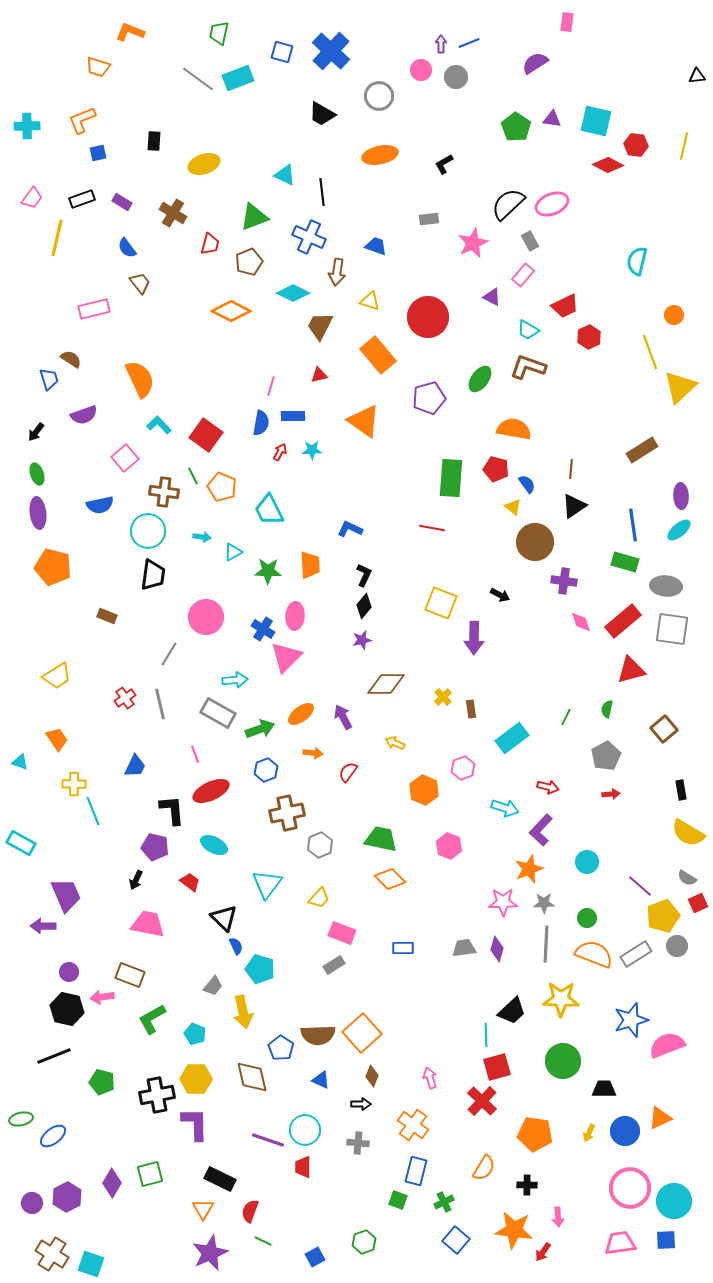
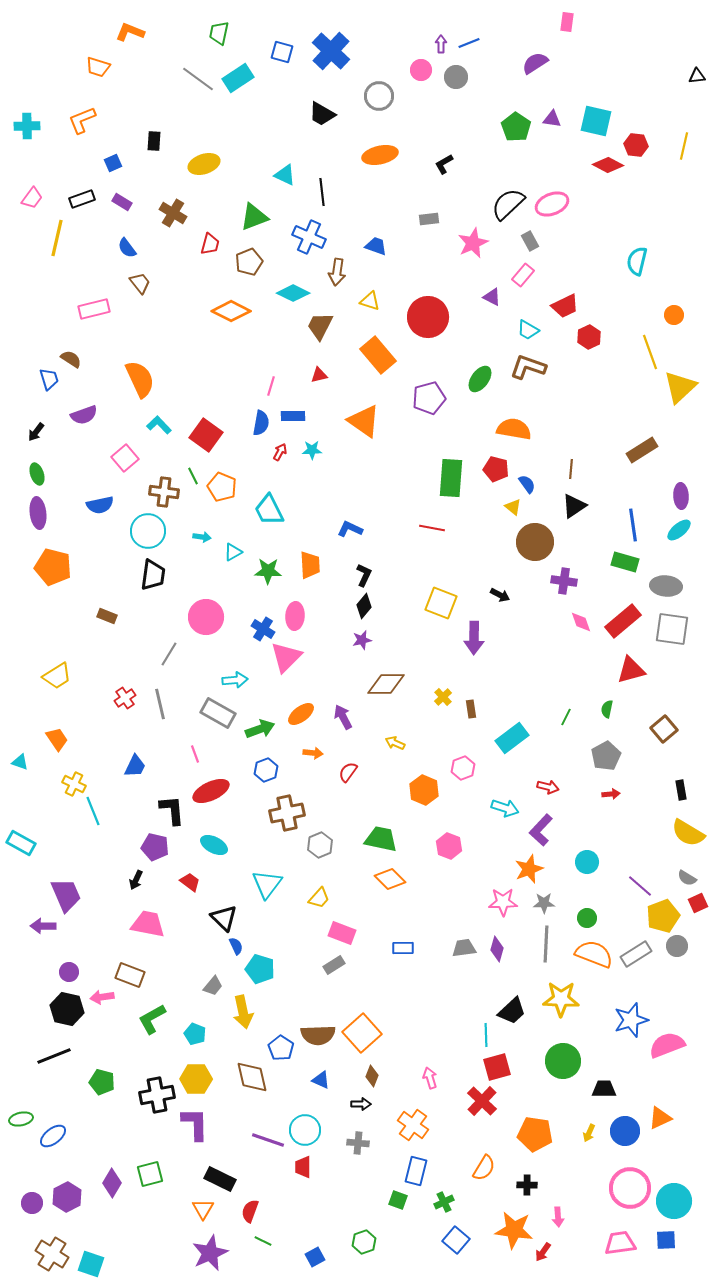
cyan rectangle at (238, 78): rotated 12 degrees counterclockwise
blue square at (98, 153): moved 15 px right, 10 px down; rotated 12 degrees counterclockwise
yellow cross at (74, 784): rotated 25 degrees clockwise
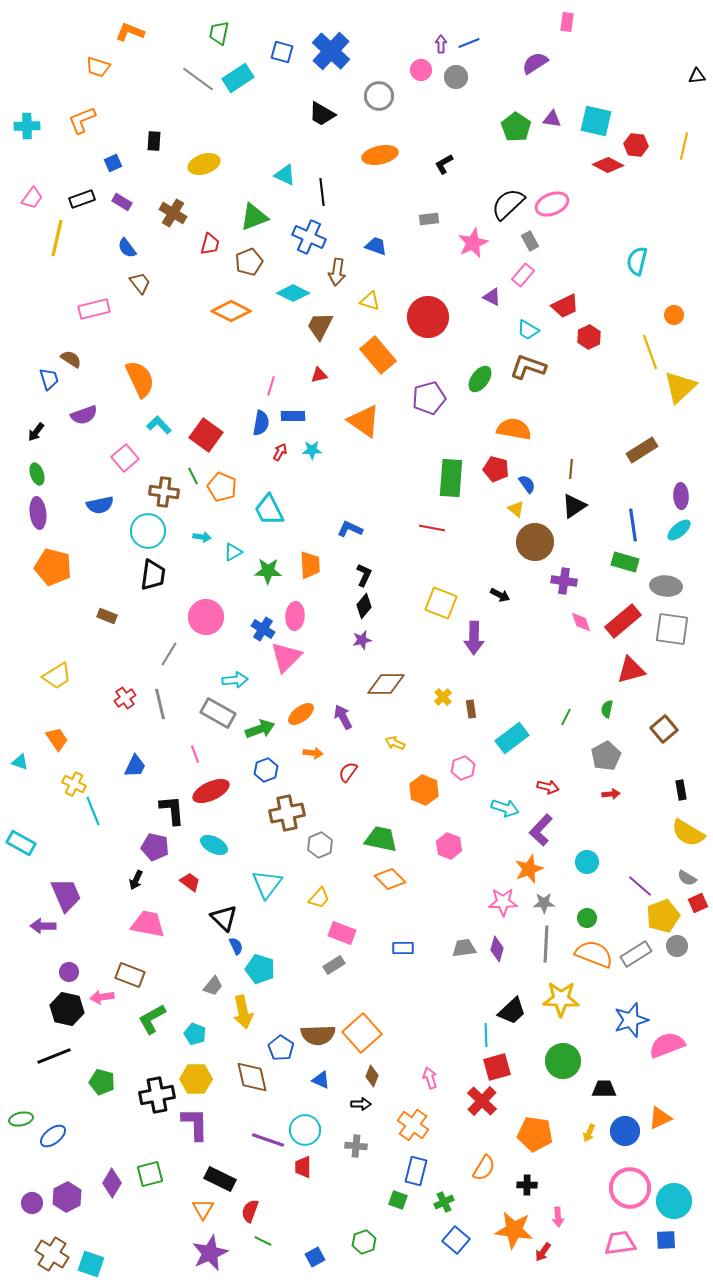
yellow triangle at (513, 507): moved 3 px right, 2 px down
gray cross at (358, 1143): moved 2 px left, 3 px down
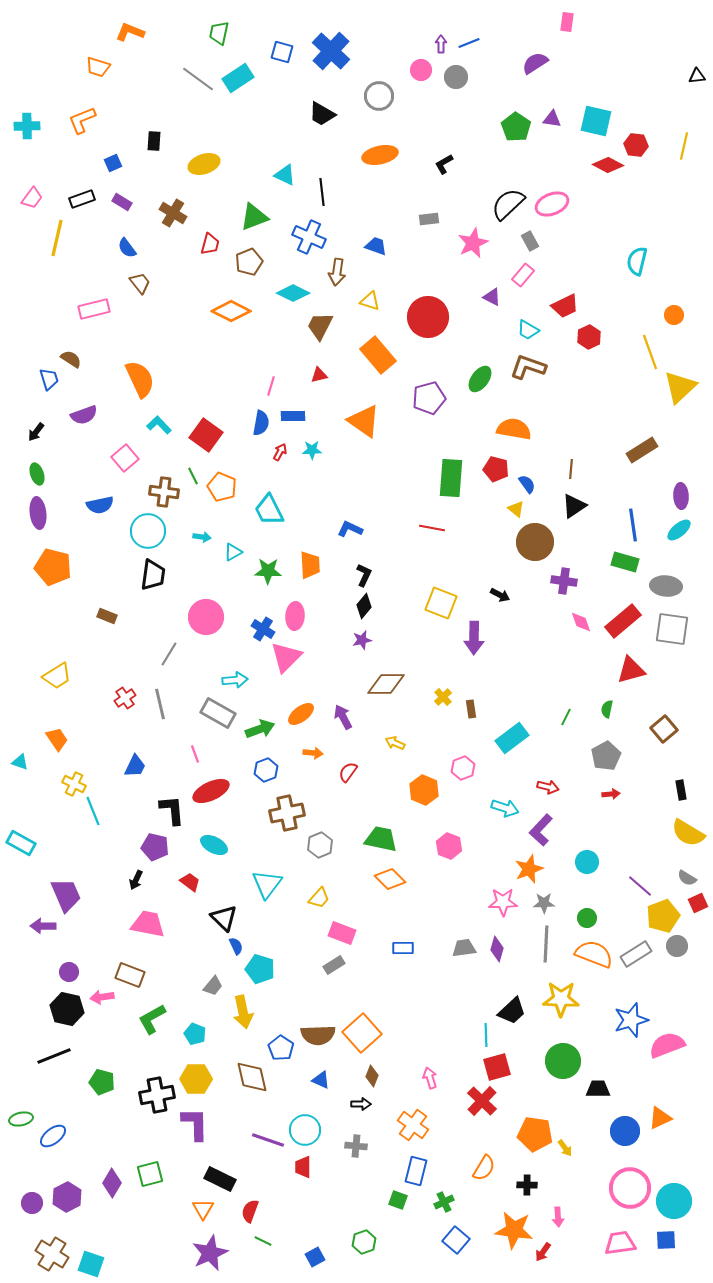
black trapezoid at (604, 1089): moved 6 px left
yellow arrow at (589, 1133): moved 24 px left, 15 px down; rotated 60 degrees counterclockwise
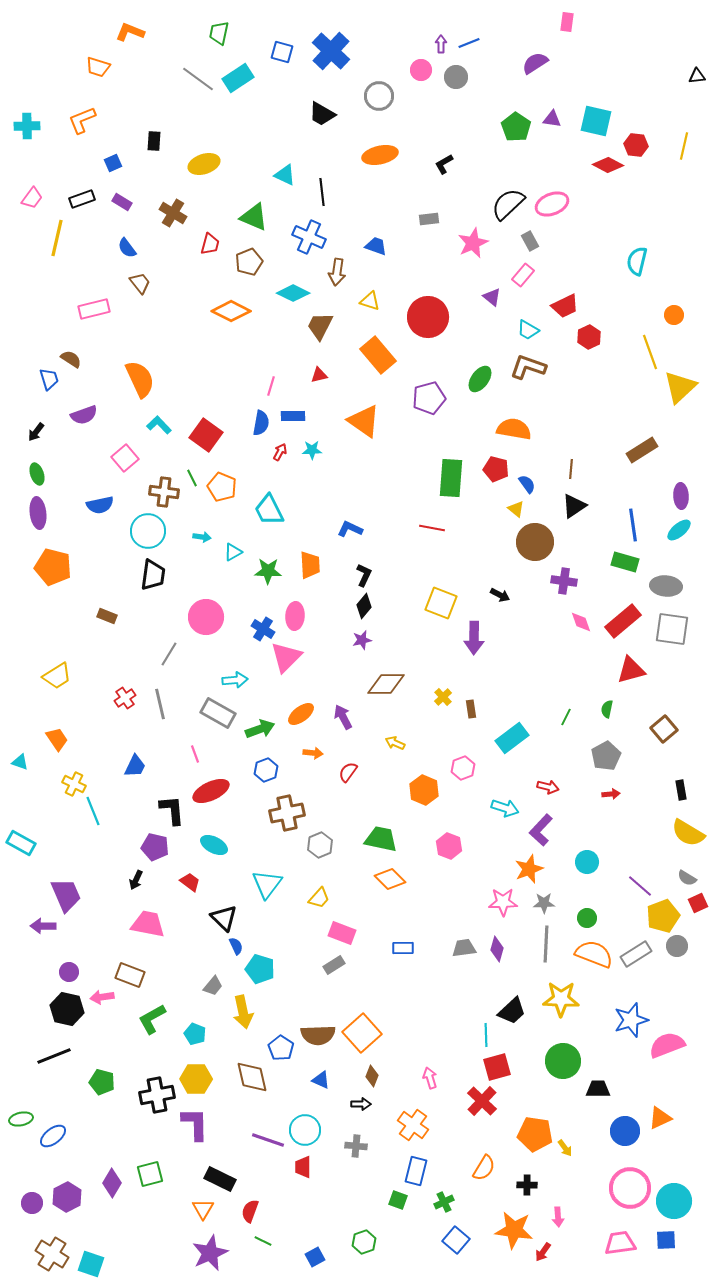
green triangle at (254, 217): rotated 44 degrees clockwise
purple triangle at (492, 297): rotated 12 degrees clockwise
green line at (193, 476): moved 1 px left, 2 px down
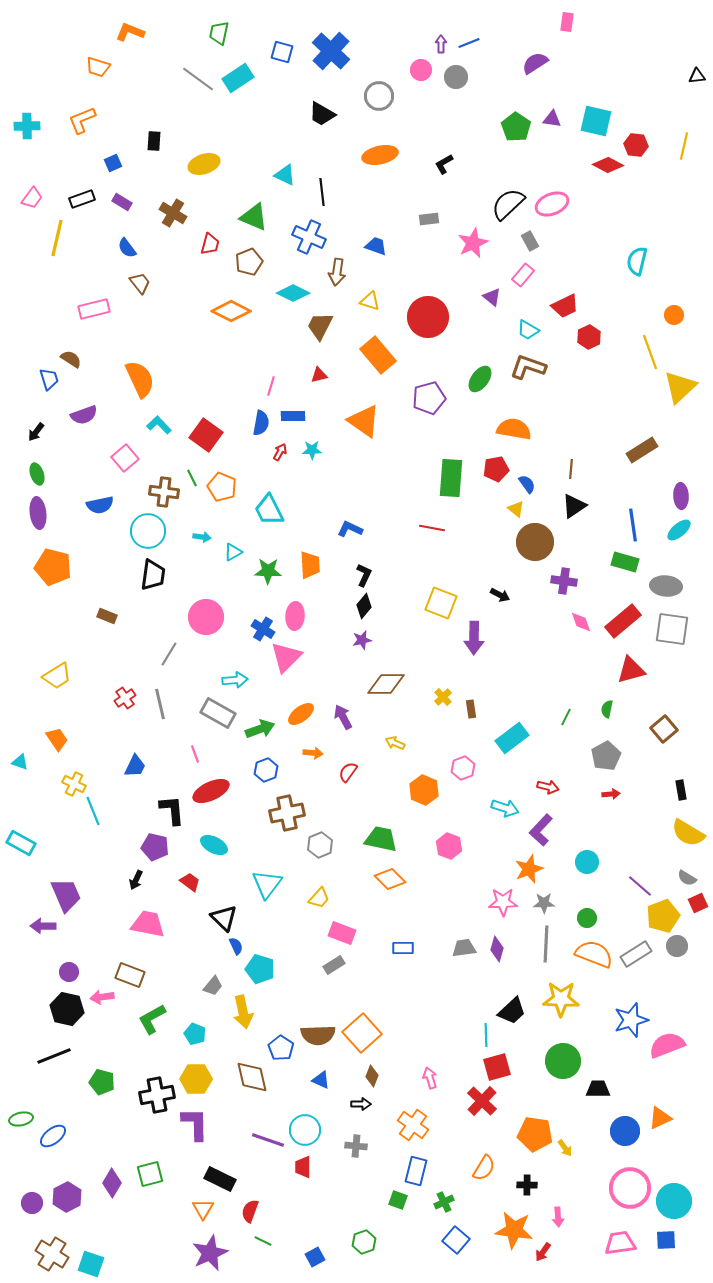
red pentagon at (496, 469): rotated 25 degrees counterclockwise
